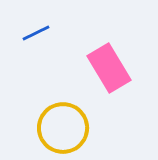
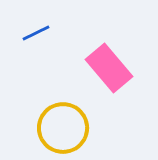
pink rectangle: rotated 9 degrees counterclockwise
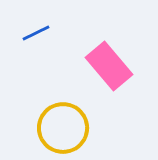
pink rectangle: moved 2 px up
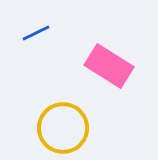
pink rectangle: rotated 18 degrees counterclockwise
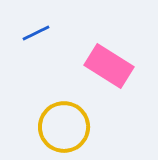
yellow circle: moved 1 px right, 1 px up
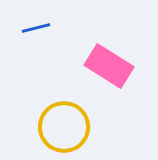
blue line: moved 5 px up; rotated 12 degrees clockwise
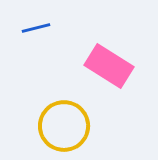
yellow circle: moved 1 px up
